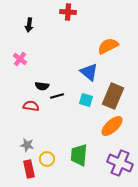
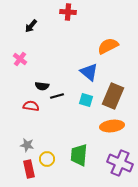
black arrow: moved 2 px right, 1 px down; rotated 32 degrees clockwise
orange ellipse: rotated 35 degrees clockwise
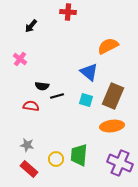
yellow circle: moved 9 px right
red rectangle: rotated 36 degrees counterclockwise
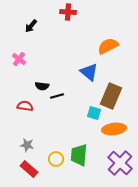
pink cross: moved 1 px left
brown rectangle: moved 2 px left
cyan square: moved 8 px right, 13 px down
red semicircle: moved 6 px left
orange ellipse: moved 2 px right, 3 px down
purple cross: rotated 20 degrees clockwise
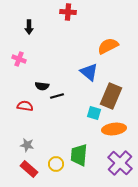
black arrow: moved 2 px left, 1 px down; rotated 40 degrees counterclockwise
pink cross: rotated 16 degrees counterclockwise
yellow circle: moved 5 px down
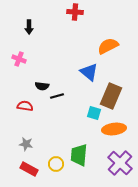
red cross: moved 7 px right
gray star: moved 1 px left, 1 px up
red rectangle: rotated 12 degrees counterclockwise
